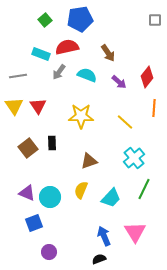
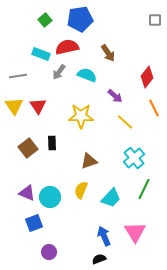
purple arrow: moved 4 px left, 14 px down
orange line: rotated 30 degrees counterclockwise
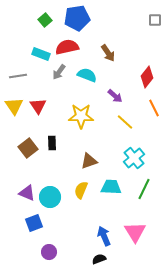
blue pentagon: moved 3 px left, 1 px up
cyan trapezoid: moved 11 px up; rotated 130 degrees counterclockwise
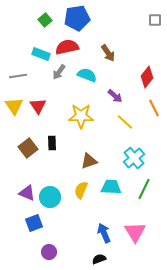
blue arrow: moved 3 px up
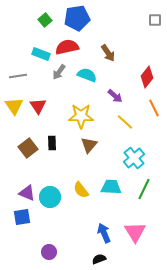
brown triangle: moved 16 px up; rotated 30 degrees counterclockwise
yellow semicircle: rotated 60 degrees counterclockwise
blue square: moved 12 px left, 6 px up; rotated 12 degrees clockwise
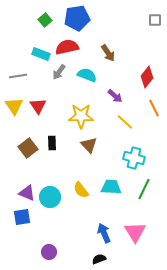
brown triangle: rotated 24 degrees counterclockwise
cyan cross: rotated 35 degrees counterclockwise
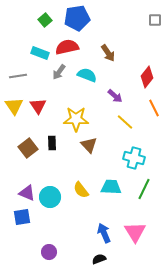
cyan rectangle: moved 1 px left, 1 px up
yellow star: moved 5 px left, 3 px down
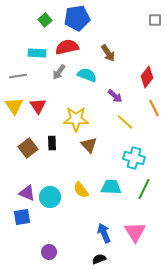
cyan rectangle: moved 3 px left; rotated 18 degrees counterclockwise
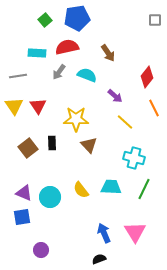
purple triangle: moved 3 px left
purple circle: moved 8 px left, 2 px up
